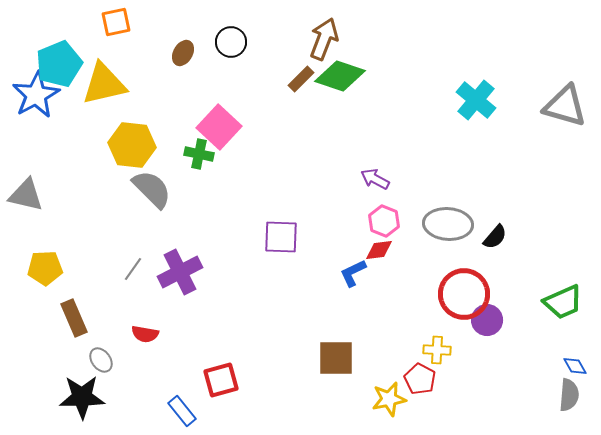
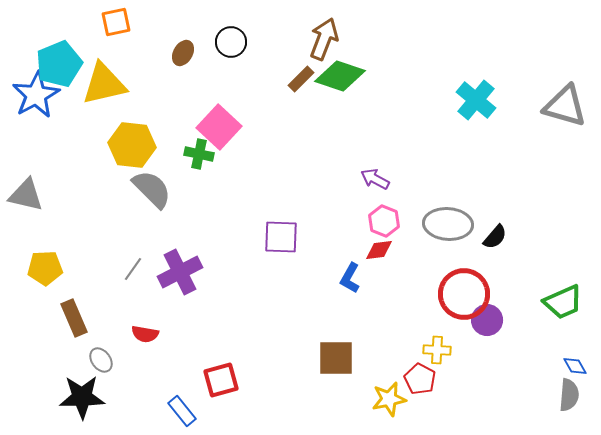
blue L-shape at (353, 273): moved 3 px left, 5 px down; rotated 36 degrees counterclockwise
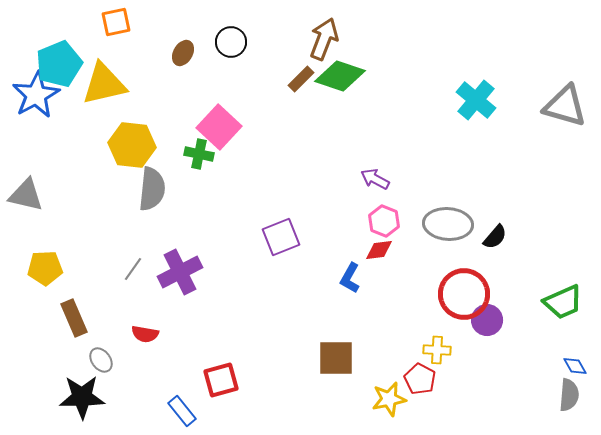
gray semicircle at (152, 189): rotated 51 degrees clockwise
purple square at (281, 237): rotated 24 degrees counterclockwise
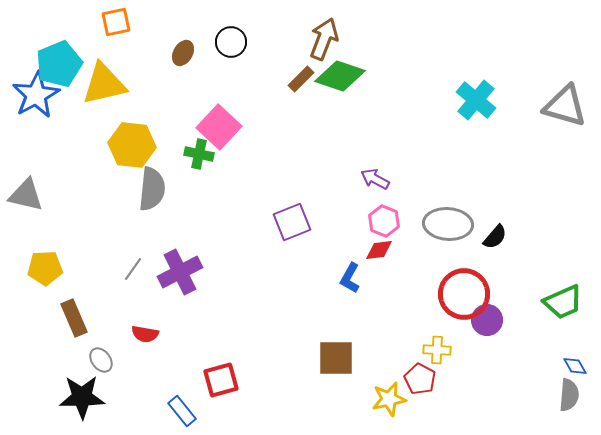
purple square at (281, 237): moved 11 px right, 15 px up
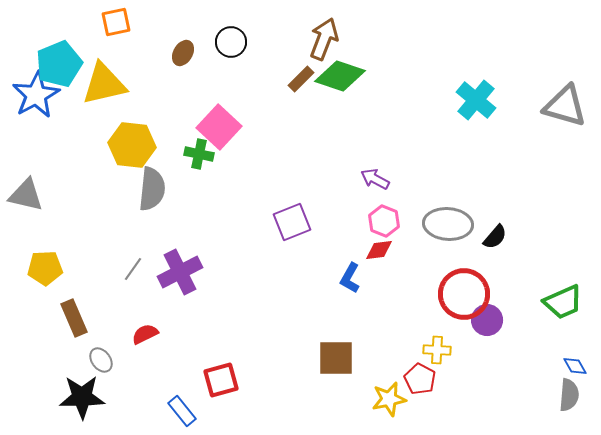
red semicircle at (145, 334): rotated 144 degrees clockwise
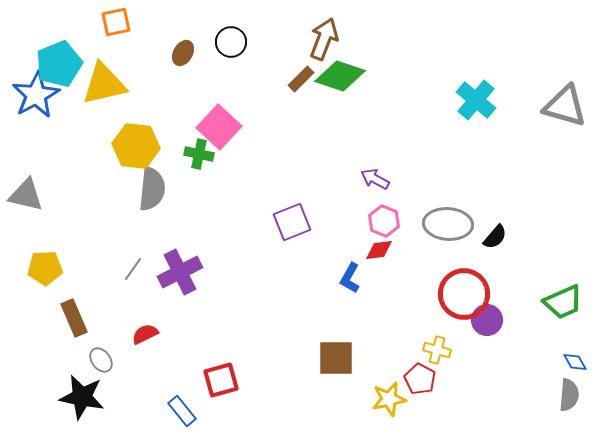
yellow hexagon at (132, 145): moved 4 px right, 1 px down
yellow cross at (437, 350): rotated 12 degrees clockwise
blue diamond at (575, 366): moved 4 px up
black star at (82, 397): rotated 12 degrees clockwise
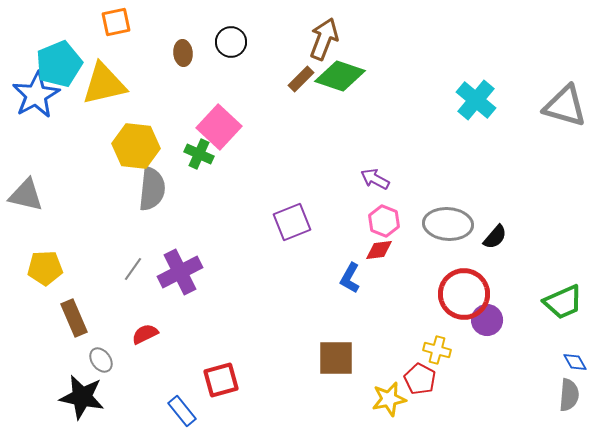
brown ellipse at (183, 53): rotated 35 degrees counterclockwise
green cross at (199, 154): rotated 12 degrees clockwise
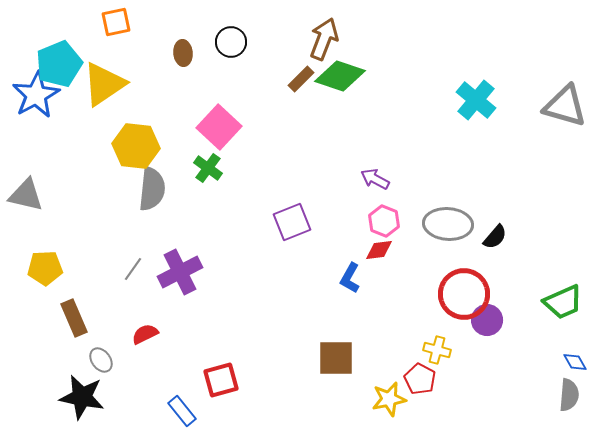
yellow triangle at (104, 84): rotated 21 degrees counterclockwise
green cross at (199, 154): moved 9 px right, 14 px down; rotated 12 degrees clockwise
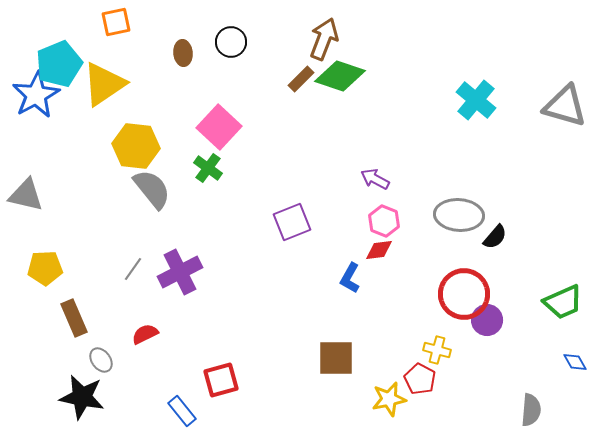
gray semicircle at (152, 189): rotated 45 degrees counterclockwise
gray ellipse at (448, 224): moved 11 px right, 9 px up
gray semicircle at (569, 395): moved 38 px left, 15 px down
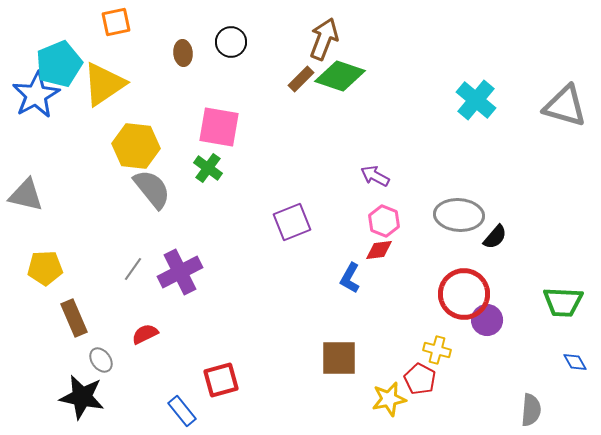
pink square at (219, 127): rotated 33 degrees counterclockwise
purple arrow at (375, 179): moved 3 px up
green trapezoid at (563, 302): rotated 27 degrees clockwise
brown square at (336, 358): moved 3 px right
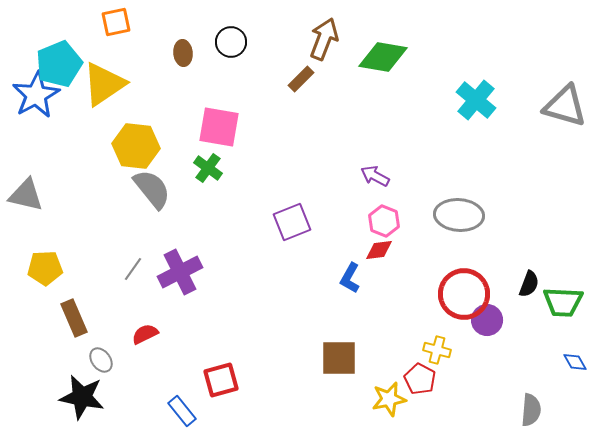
green diamond at (340, 76): moved 43 px right, 19 px up; rotated 9 degrees counterclockwise
black semicircle at (495, 237): moved 34 px right, 47 px down; rotated 20 degrees counterclockwise
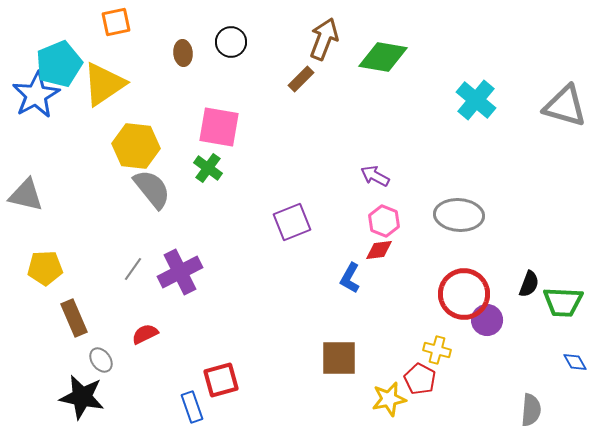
blue rectangle at (182, 411): moved 10 px right, 4 px up; rotated 20 degrees clockwise
